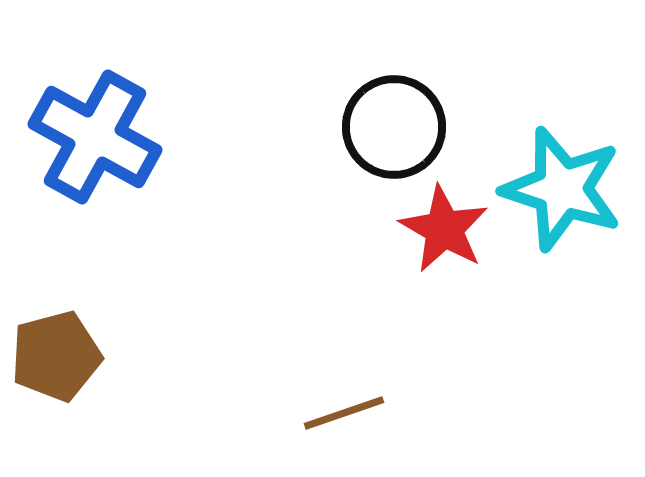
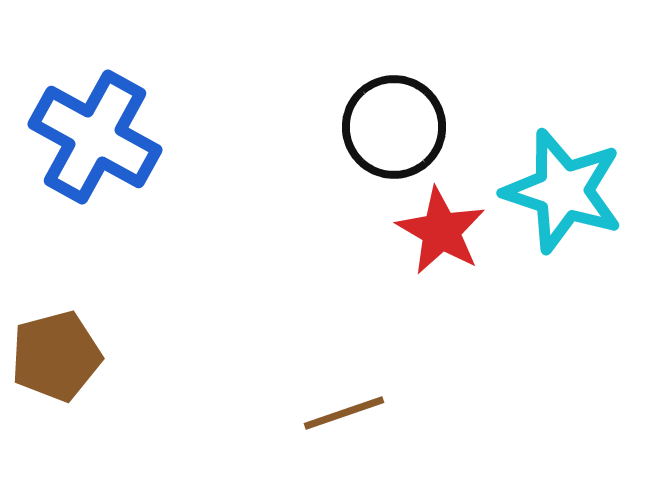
cyan star: moved 1 px right, 2 px down
red star: moved 3 px left, 2 px down
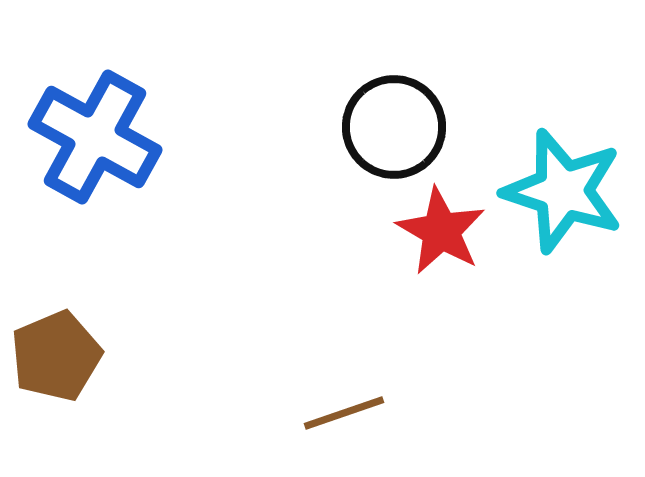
brown pentagon: rotated 8 degrees counterclockwise
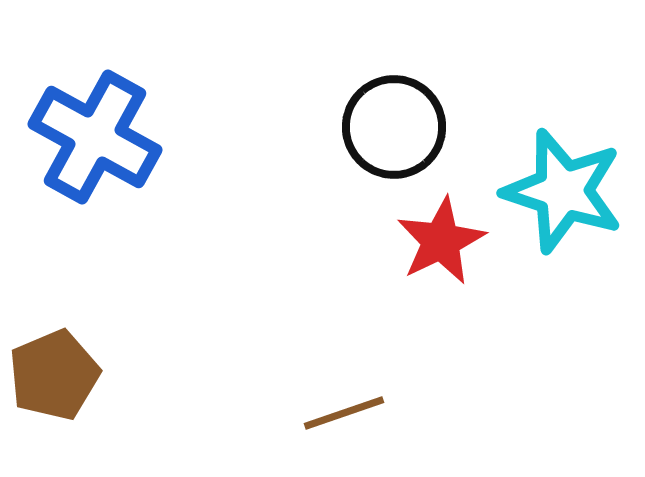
red star: moved 10 px down; rotated 16 degrees clockwise
brown pentagon: moved 2 px left, 19 px down
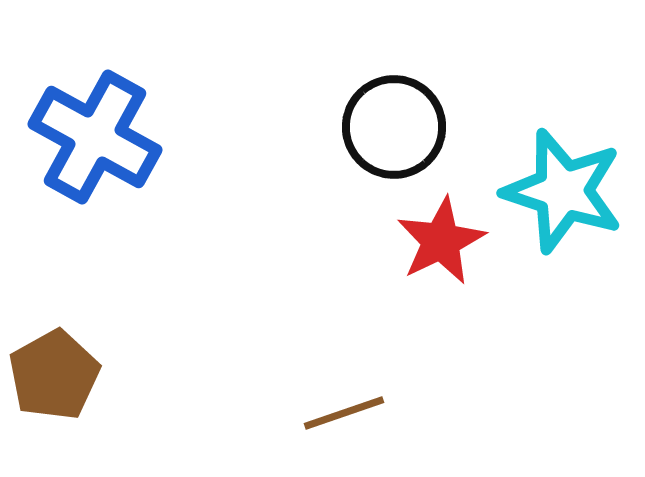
brown pentagon: rotated 6 degrees counterclockwise
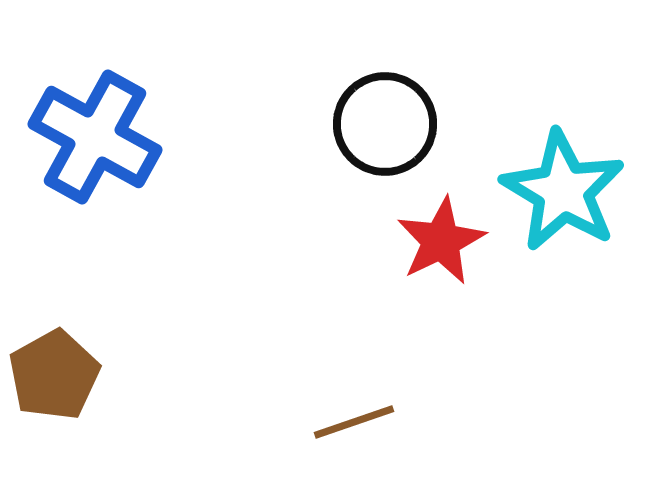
black circle: moved 9 px left, 3 px up
cyan star: rotated 13 degrees clockwise
brown line: moved 10 px right, 9 px down
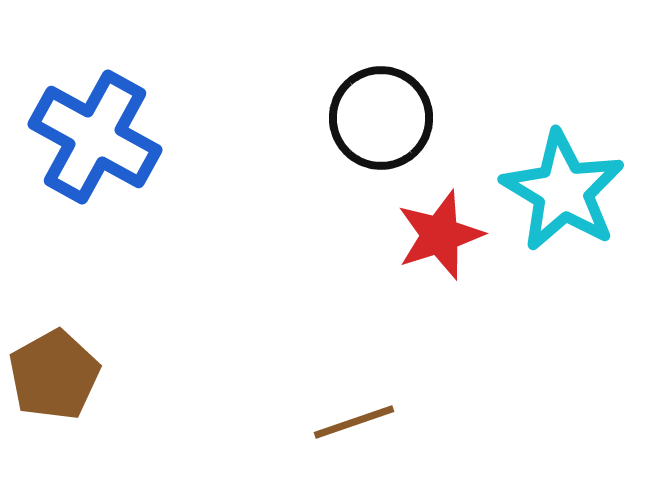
black circle: moved 4 px left, 6 px up
red star: moved 1 px left, 6 px up; rotated 8 degrees clockwise
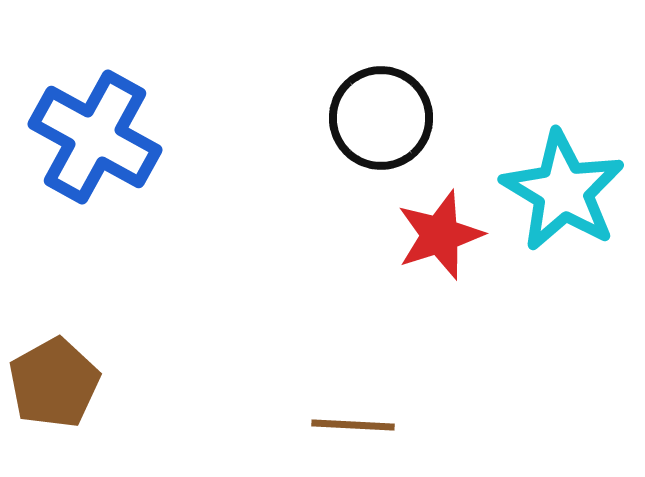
brown pentagon: moved 8 px down
brown line: moved 1 px left, 3 px down; rotated 22 degrees clockwise
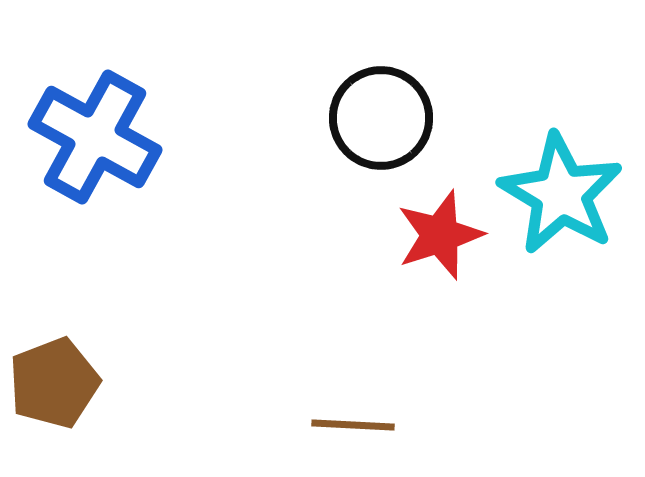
cyan star: moved 2 px left, 3 px down
brown pentagon: rotated 8 degrees clockwise
